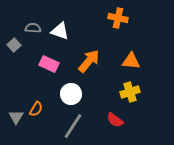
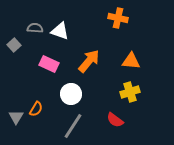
gray semicircle: moved 2 px right
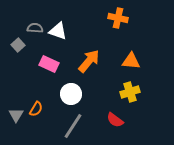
white triangle: moved 2 px left
gray square: moved 4 px right
gray triangle: moved 2 px up
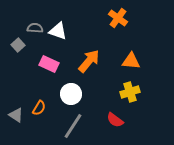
orange cross: rotated 24 degrees clockwise
orange semicircle: moved 3 px right, 1 px up
gray triangle: rotated 28 degrees counterclockwise
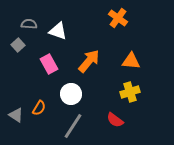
gray semicircle: moved 6 px left, 4 px up
pink rectangle: rotated 36 degrees clockwise
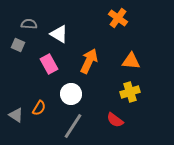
white triangle: moved 1 px right, 3 px down; rotated 12 degrees clockwise
gray square: rotated 24 degrees counterclockwise
orange arrow: rotated 15 degrees counterclockwise
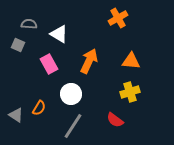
orange cross: rotated 24 degrees clockwise
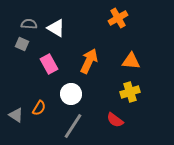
white triangle: moved 3 px left, 6 px up
gray square: moved 4 px right, 1 px up
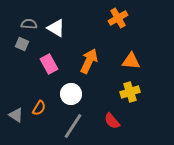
red semicircle: moved 3 px left, 1 px down; rotated 12 degrees clockwise
